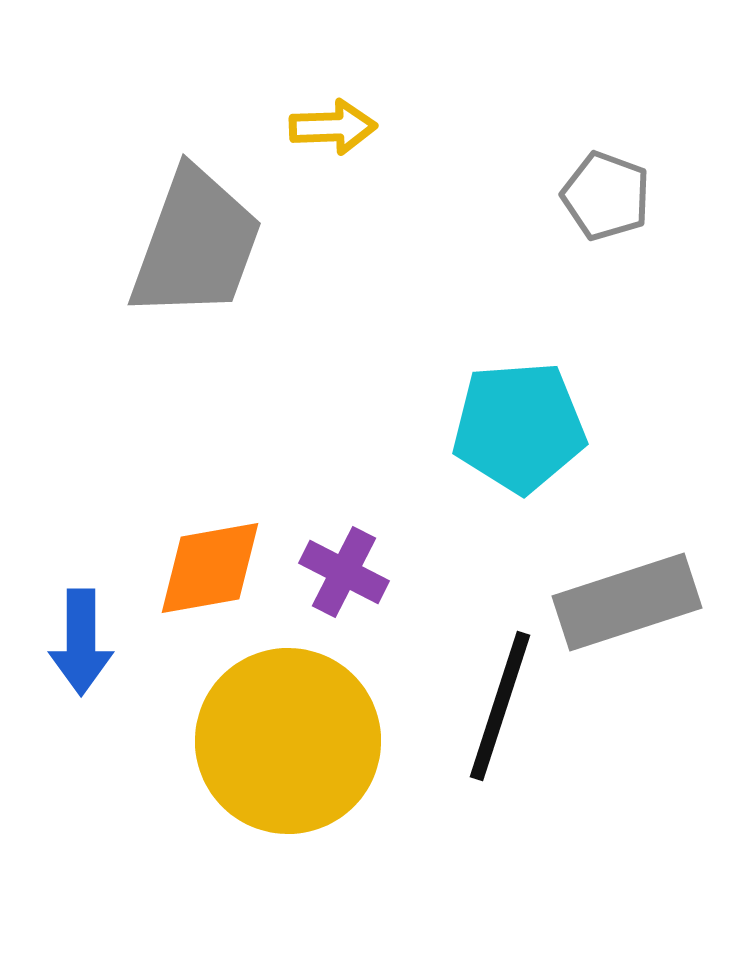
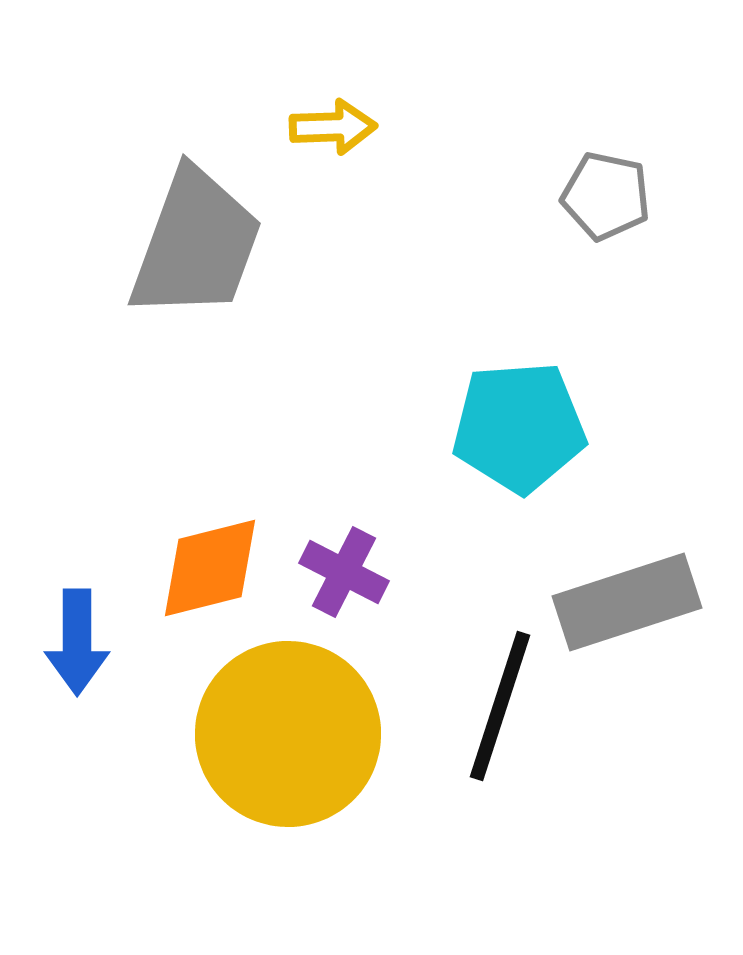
gray pentagon: rotated 8 degrees counterclockwise
orange diamond: rotated 4 degrees counterclockwise
blue arrow: moved 4 px left
yellow circle: moved 7 px up
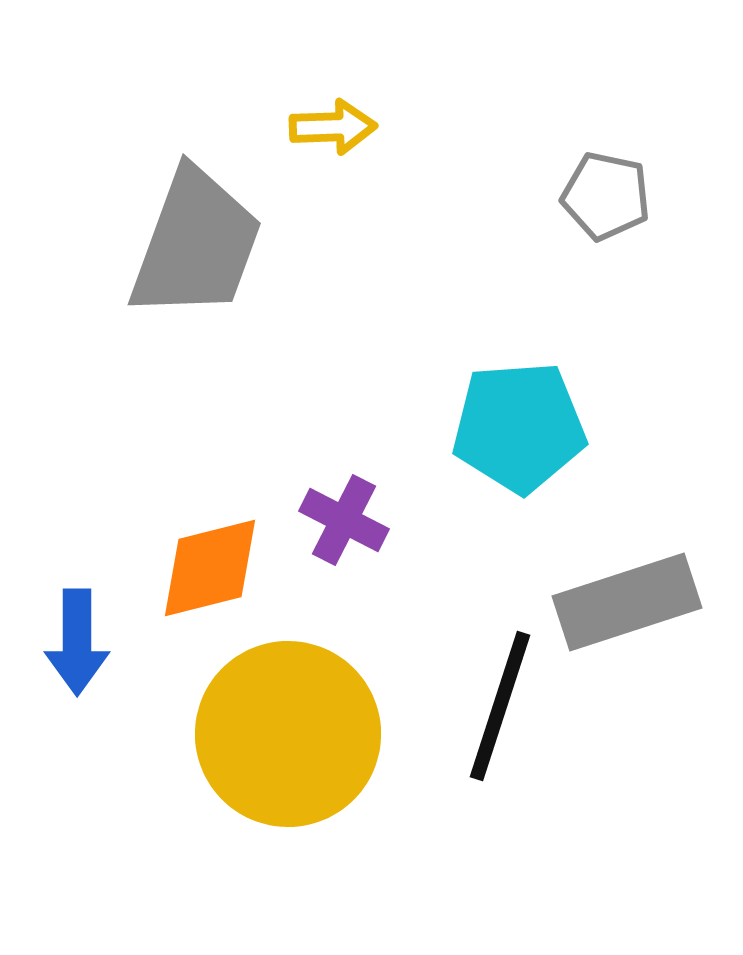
purple cross: moved 52 px up
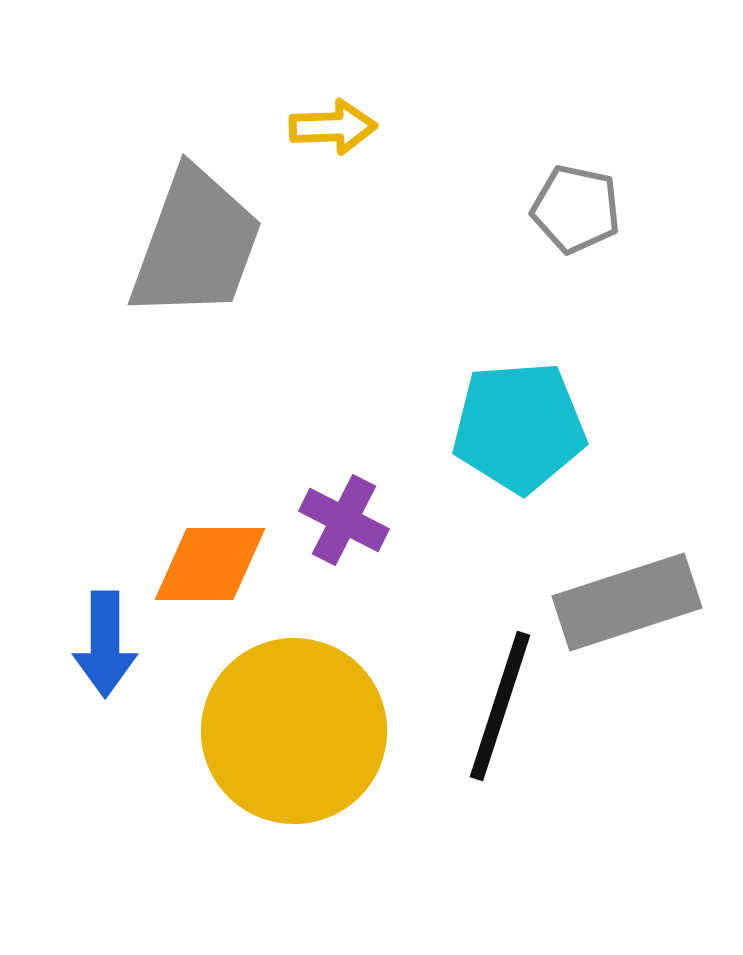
gray pentagon: moved 30 px left, 13 px down
orange diamond: moved 4 px up; rotated 14 degrees clockwise
blue arrow: moved 28 px right, 2 px down
yellow circle: moved 6 px right, 3 px up
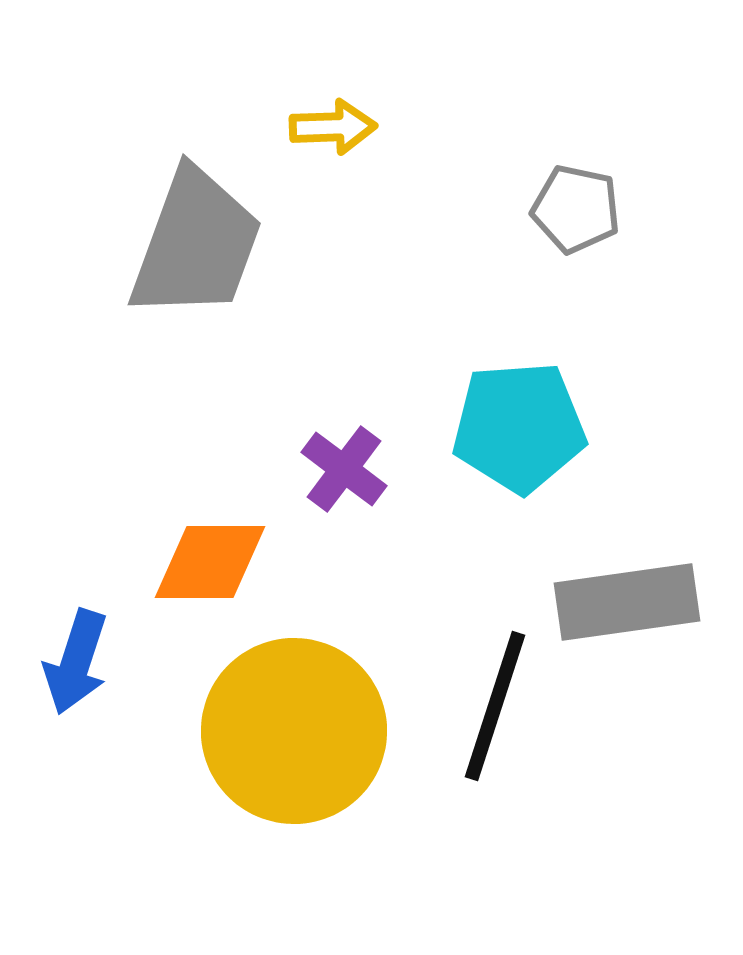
purple cross: moved 51 px up; rotated 10 degrees clockwise
orange diamond: moved 2 px up
gray rectangle: rotated 10 degrees clockwise
blue arrow: moved 29 px left, 18 px down; rotated 18 degrees clockwise
black line: moved 5 px left
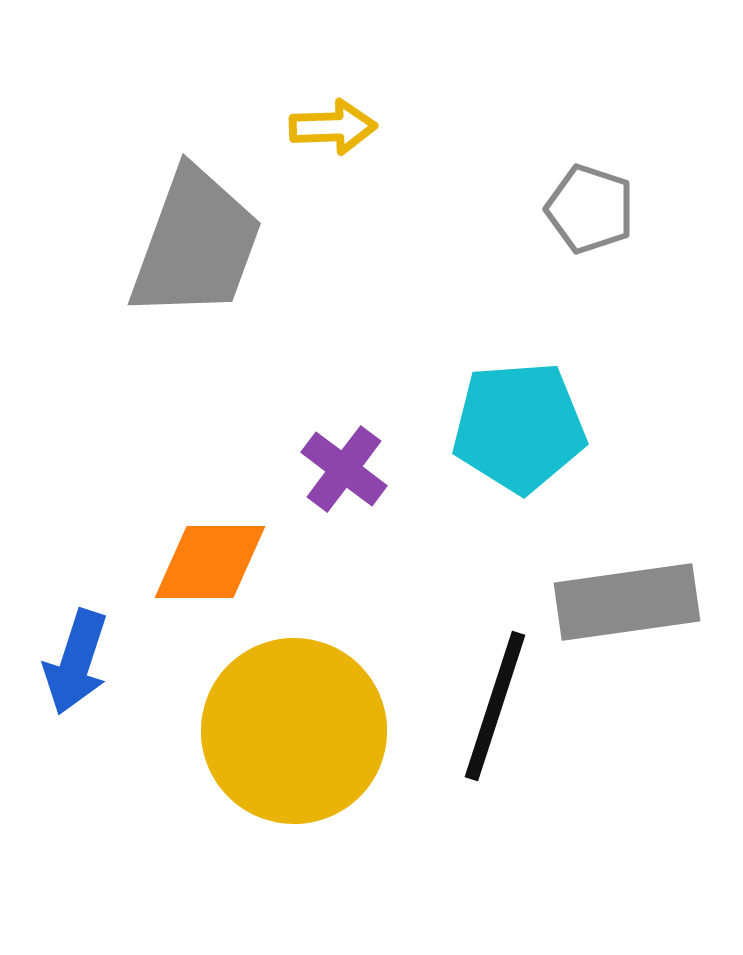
gray pentagon: moved 14 px right; rotated 6 degrees clockwise
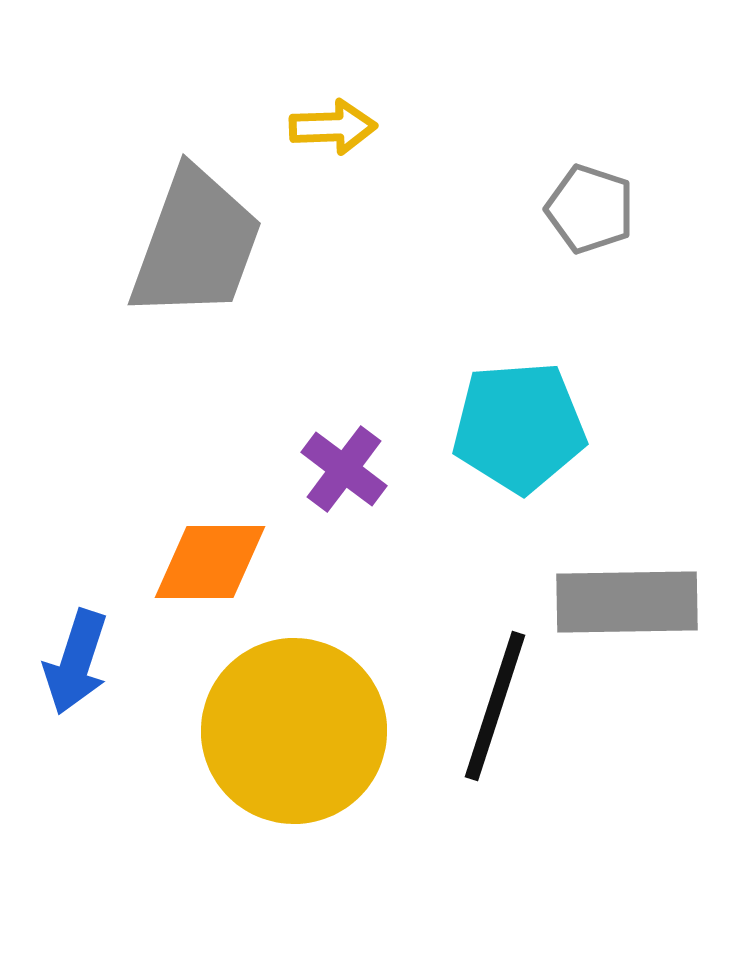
gray rectangle: rotated 7 degrees clockwise
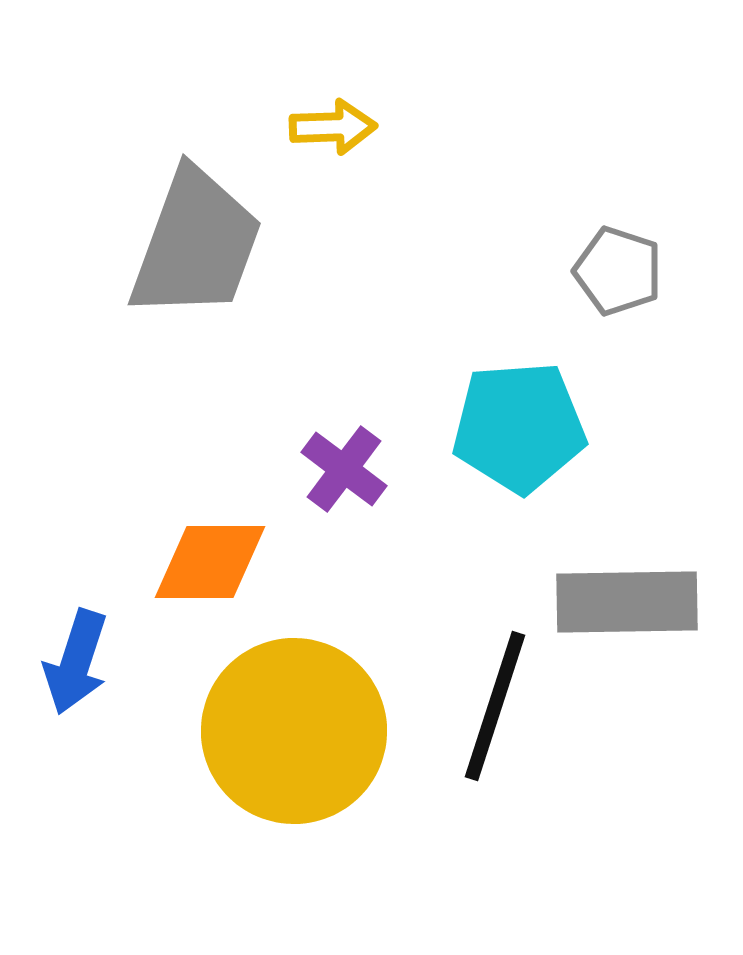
gray pentagon: moved 28 px right, 62 px down
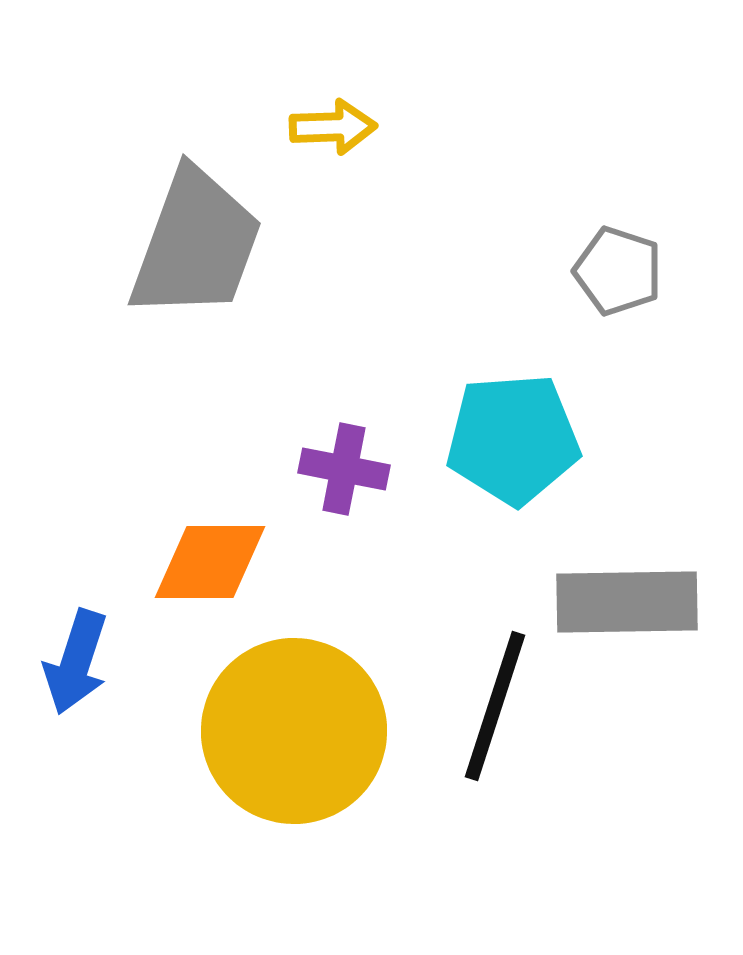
cyan pentagon: moved 6 px left, 12 px down
purple cross: rotated 26 degrees counterclockwise
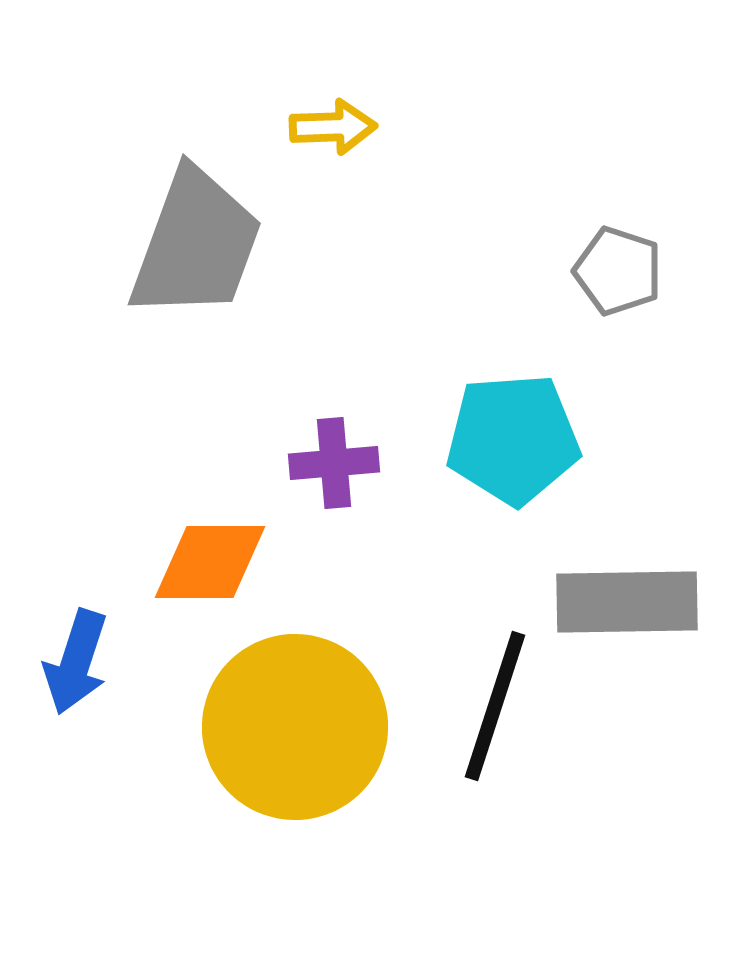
purple cross: moved 10 px left, 6 px up; rotated 16 degrees counterclockwise
yellow circle: moved 1 px right, 4 px up
